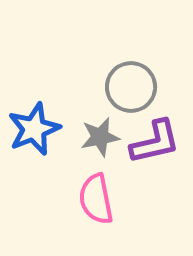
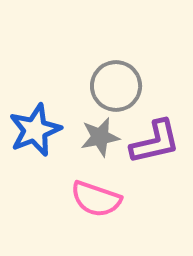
gray circle: moved 15 px left, 1 px up
blue star: moved 1 px right, 1 px down
pink semicircle: rotated 60 degrees counterclockwise
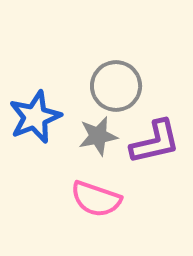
blue star: moved 13 px up
gray star: moved 2 px left, 1 px up
